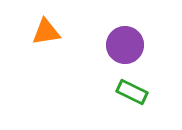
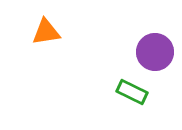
purple circle: moved 30 px right, 7 px down
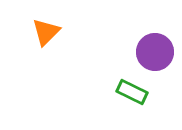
orange triangle: rotated 36 degrees counterclockwise
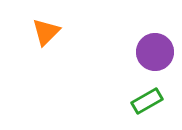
green rectangle: moved 15 px right, 9 px down; rotated 56 degrees counterclockwise
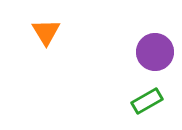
orange triangle: rotated 16 degrees counterclockwise
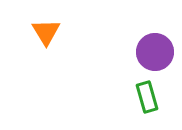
green rectangle: moved 4 px up; rotated 76 degrees counterclockwise
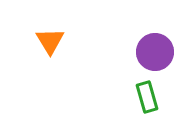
orange triangle: moved 4 px right, 9 px down
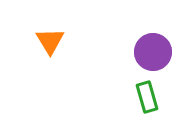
purple circle: moved 2 px left
